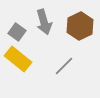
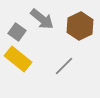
gray arrow: moved 2 px left, 3 px up; rotated 35 degrees counterclockwise
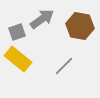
gray arrow: rotated 75 degrees counterclockwise
brown hexagon: rotated 24 degrees counterclockwise
gray square: rotated 36 degrees clockwise
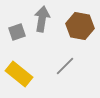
gray arrow: rotated 45 degrees counterclockwise
yellow rectangle: moved 1 px right, 15 px down
gray line: moved 1 px right
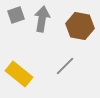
gray square: moved 1 px left, 17 px up
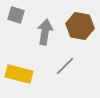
gray square: rotated 36 degrees clockwise
gray arrow: moved 3 px right, 13 px down
yellow rectangle: rotated 24 degrees counterclockwise
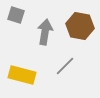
yellow rectangle: moved 3 px right, 1 px down
